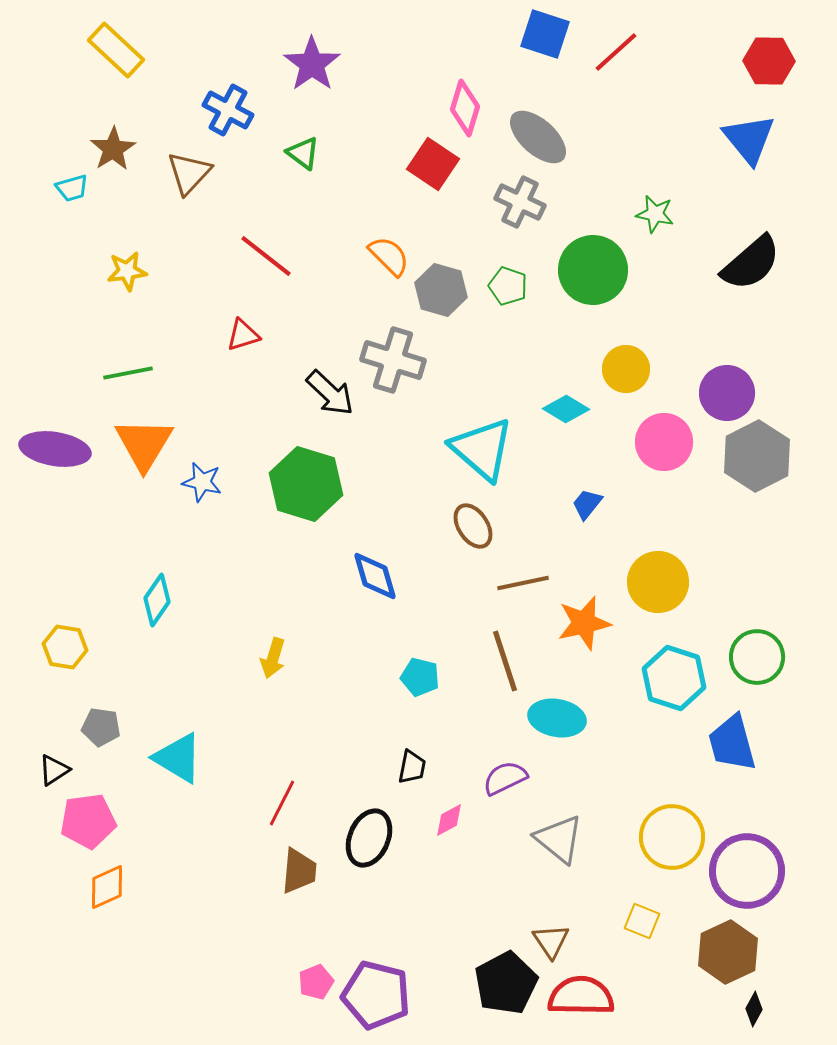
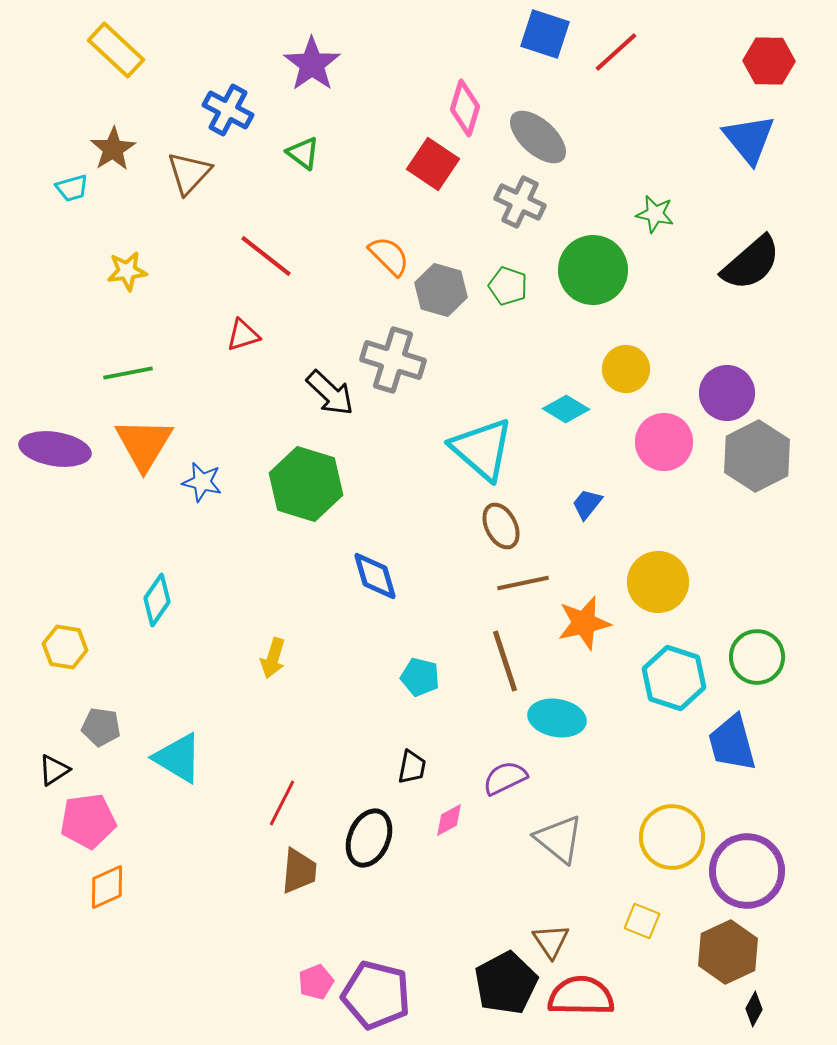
brown ellipse at (473, 526): moved 28 px right; rotated 6 degrees clockwise
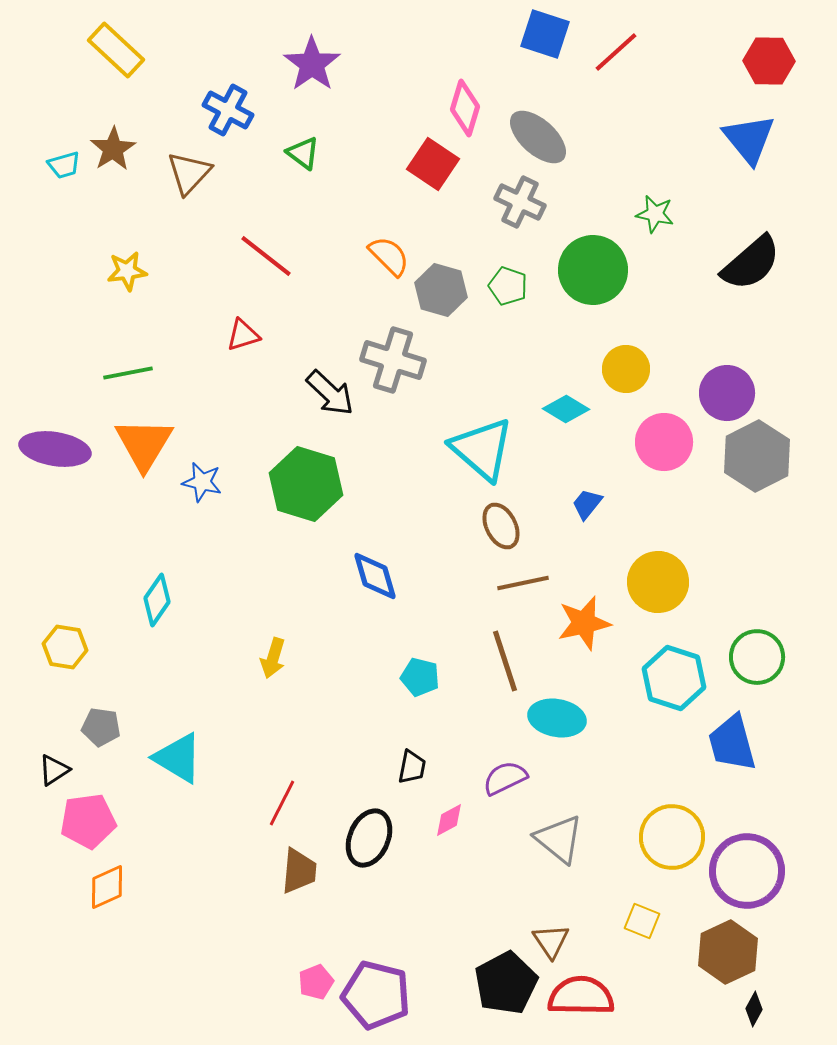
cyan trapezoid at (72, 188): moved 8 px left, 23 px up
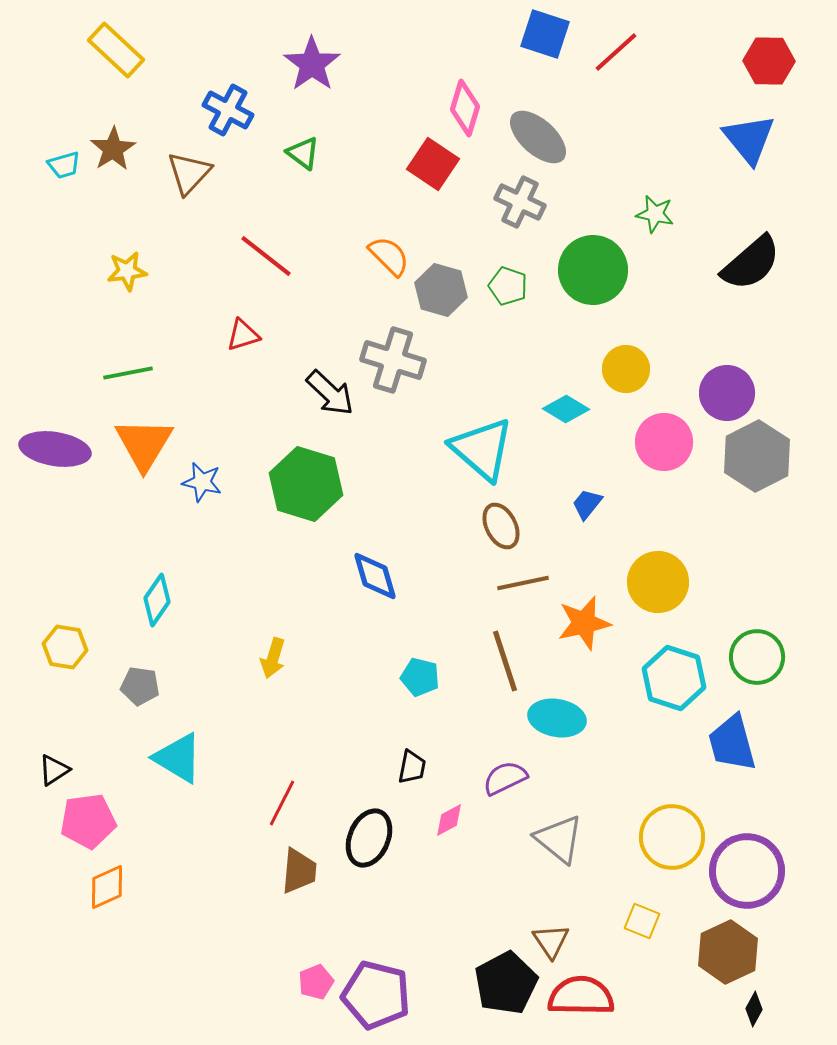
gray pentagon at (101, 727): moved 39 px right, 41 px up
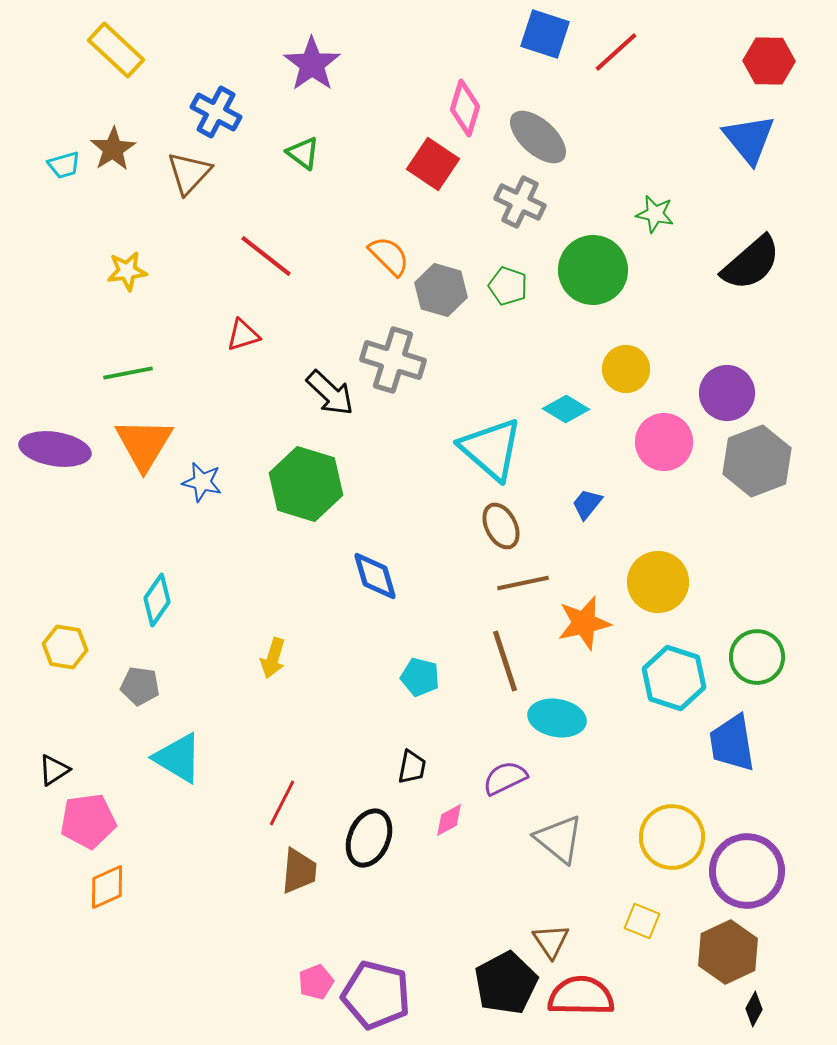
blue cross at (228, 110): moved 12 px left, 2 px down
cyan triangle at (482, 449): moved 9 px right
gray hexagon at (757, 456): moved 5 px down; rotated 6 degrees clockwise
blue trapezoid at (732, 743): rotated 6 degrees clockwise
